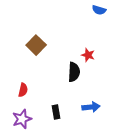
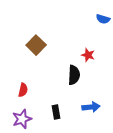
blue semicircle: moved 4 px right, 9 px down
black semicircle: moved 3 px down
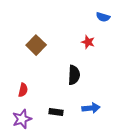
blue semicircle: moved 2 px up
red star: moved 13 px up
blue arrow: moved 1 px down
black rectangle: rotated 72 degrees counterclockwise
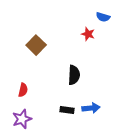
red star: moved 8 px up
black rectangle: moved 11 px right, 2 px up
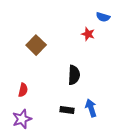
blue arrow: rotated 102 degrees counterclockwise
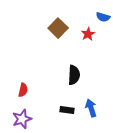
red star: rotated 24 degrees clockwise
brown square: moved 22 px right, 17 px up
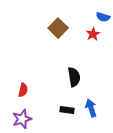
red star: moved 5 px right
black semicircle: moved 2 px down; rotated 12 degrees counterclockwise
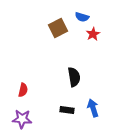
blue semicircle: moved 21 px left
brown square: rotated 18 degrees clockwise
blue arrow: moved 2 px right
purple star: rotated 24 degrees clockwise
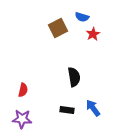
blue arrow: rotated 18 degrees counterclockwise
